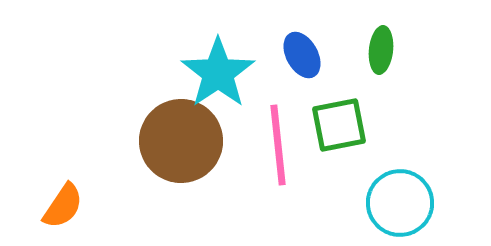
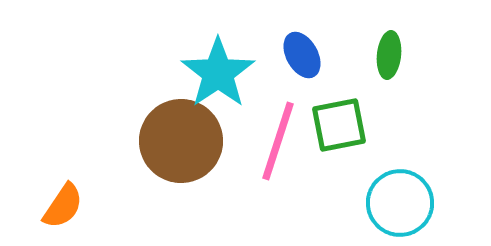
green ellipse: moved 8 px right, 5 px down
pink line: moved 4 px up; rotated 24 degrees clockwise
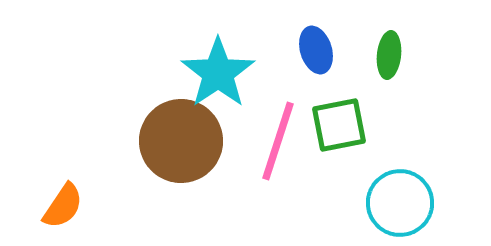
blue ellipse: moved 14 px right, 5 px up; rotated 12 degrees clockwise
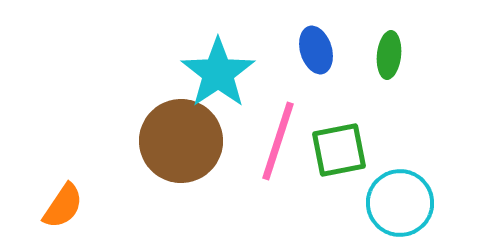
green square: moved 25 px down
